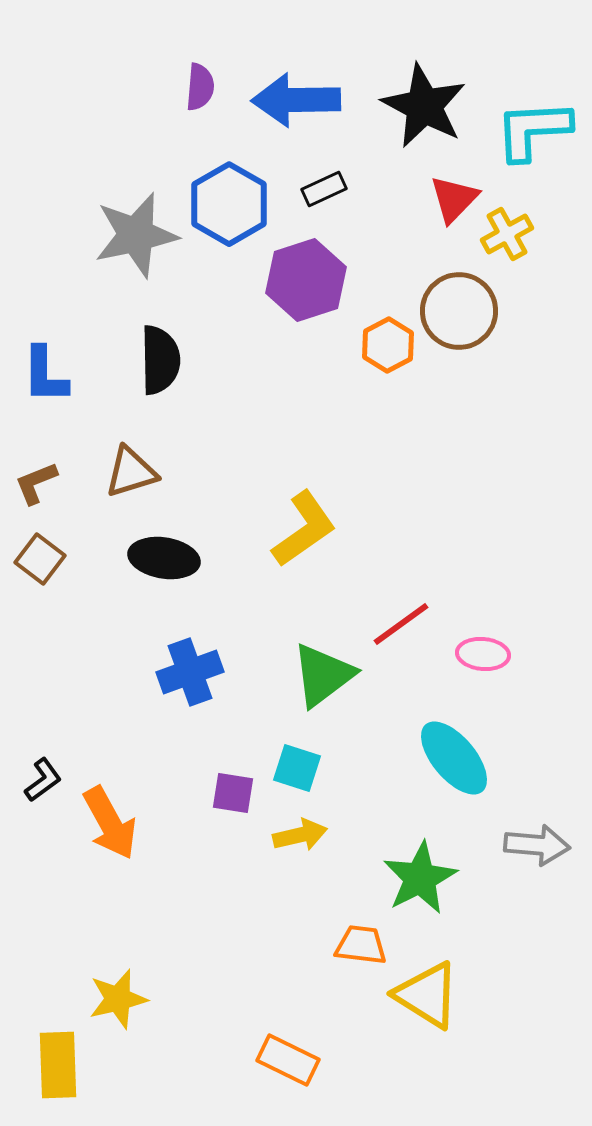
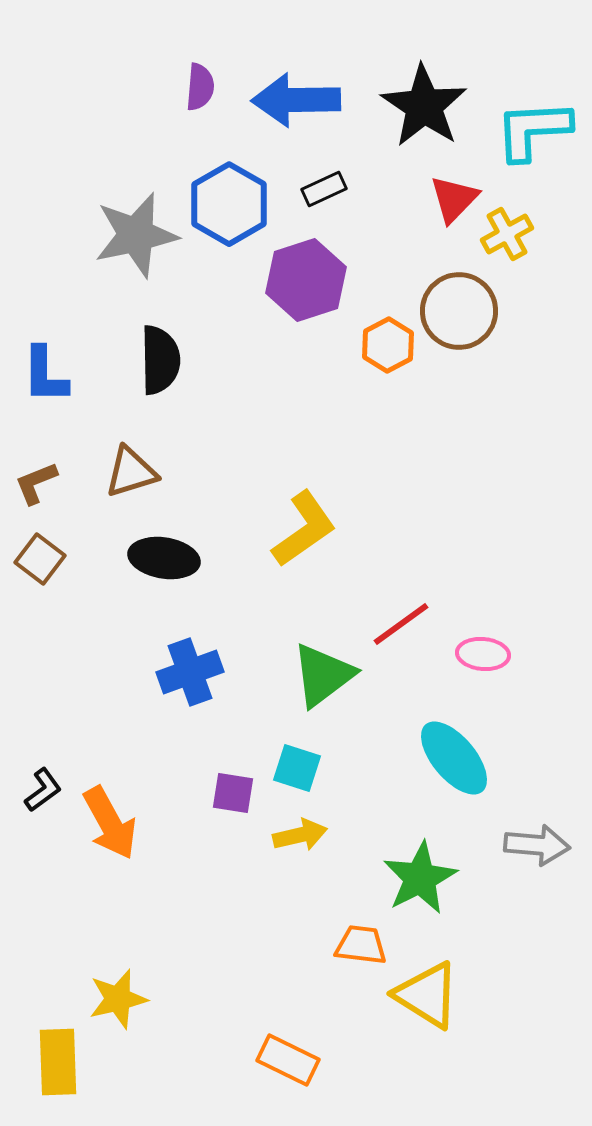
black star: rotated 6 degrees clockwise
black L-shape: moved 10 px down
yellow rectangle: moved 3 px up
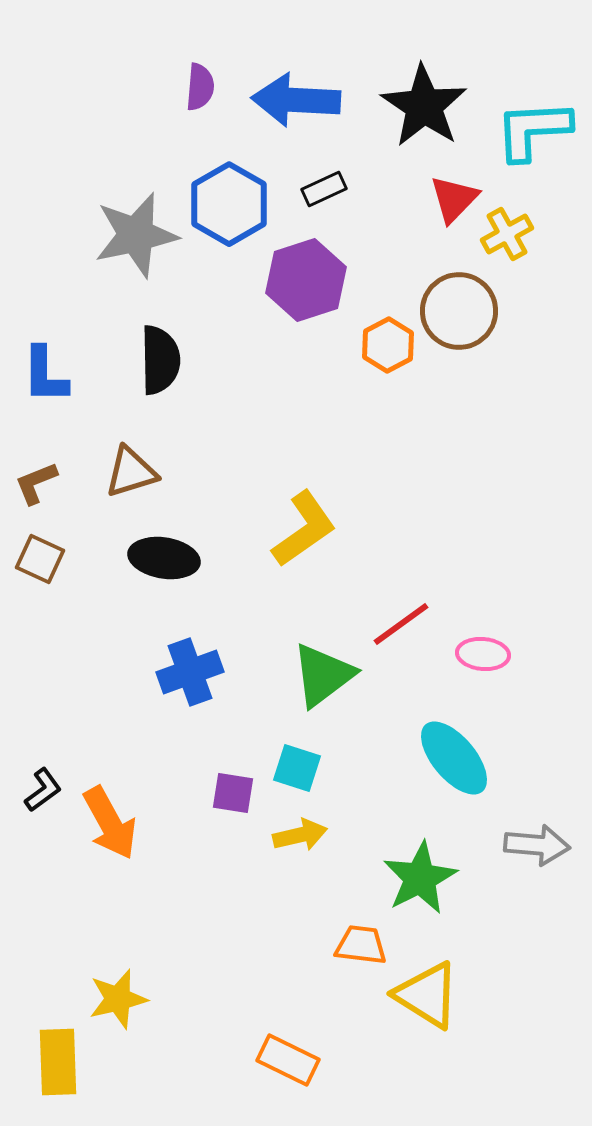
blue arrow: rotated 4 degrees clockwise
brown square: rotated 12 degrees counterclockwise
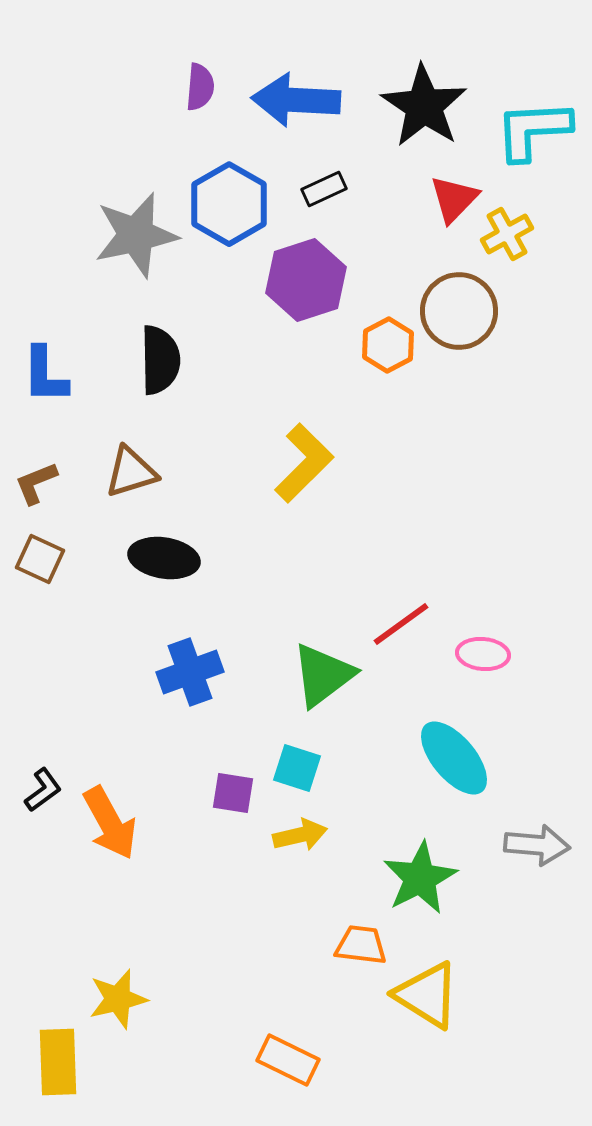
yellow L-shape: moved 66 px up; rotated 10 degrees counterclockwise
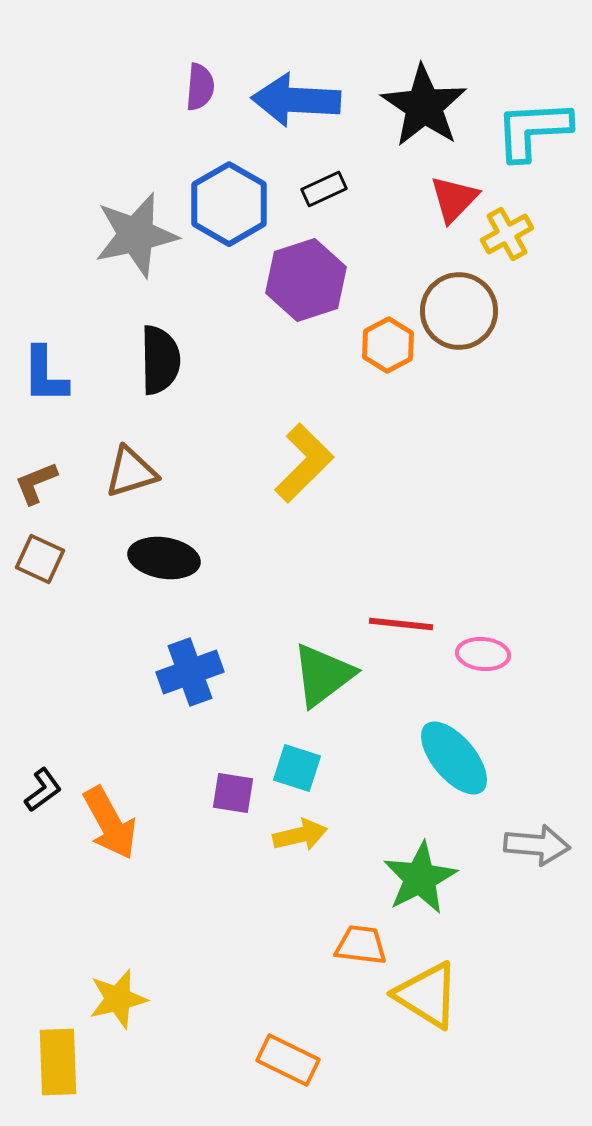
red line: rotated 42 degrees clockwise
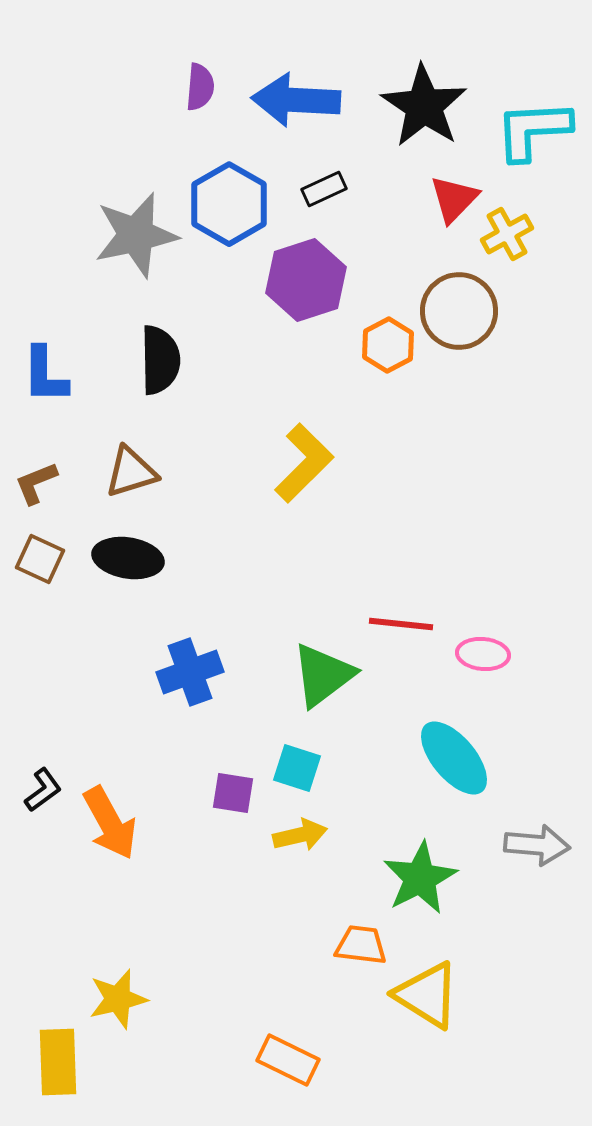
black ellipse: moved 36 px left
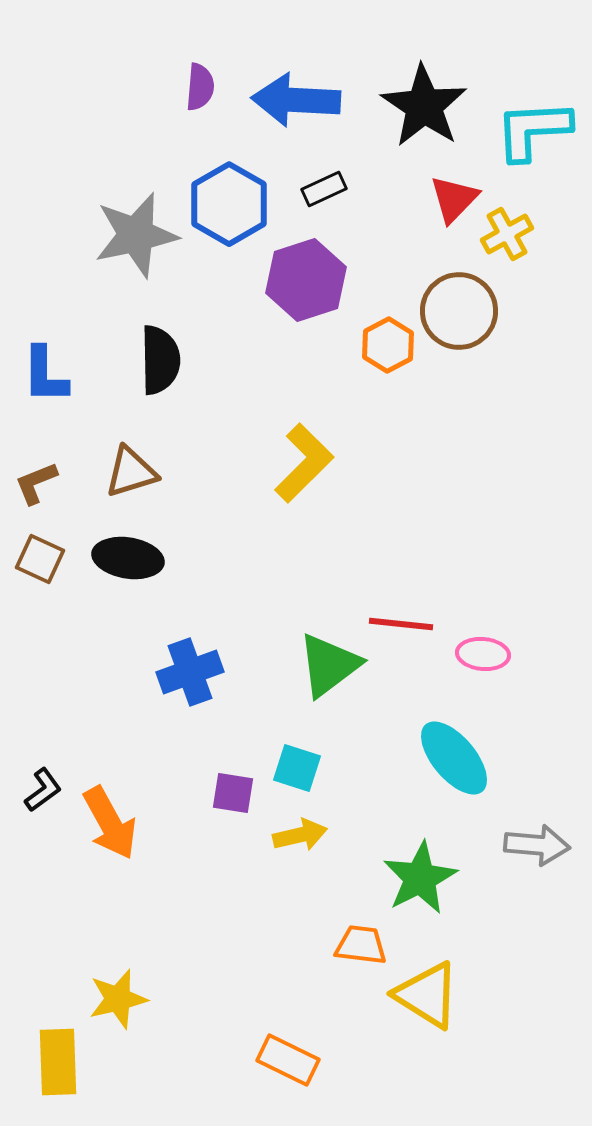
green triangle: moved 6 px right, 10 px up
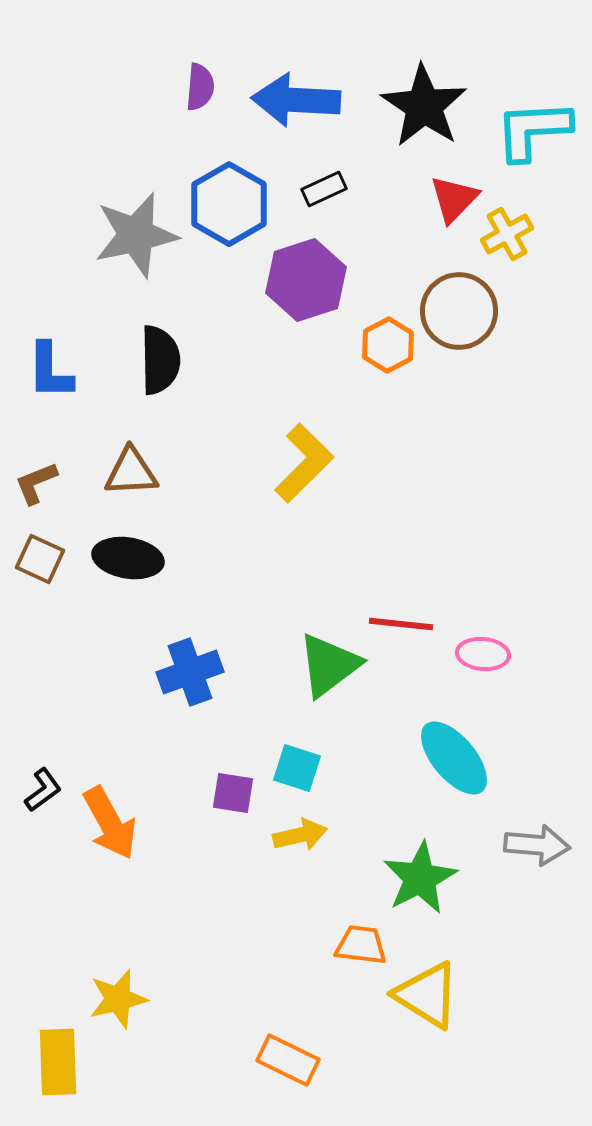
blue L-shape: moved 5 px right, 4 px up
brown triangle: rotated 14 degrees clockwise
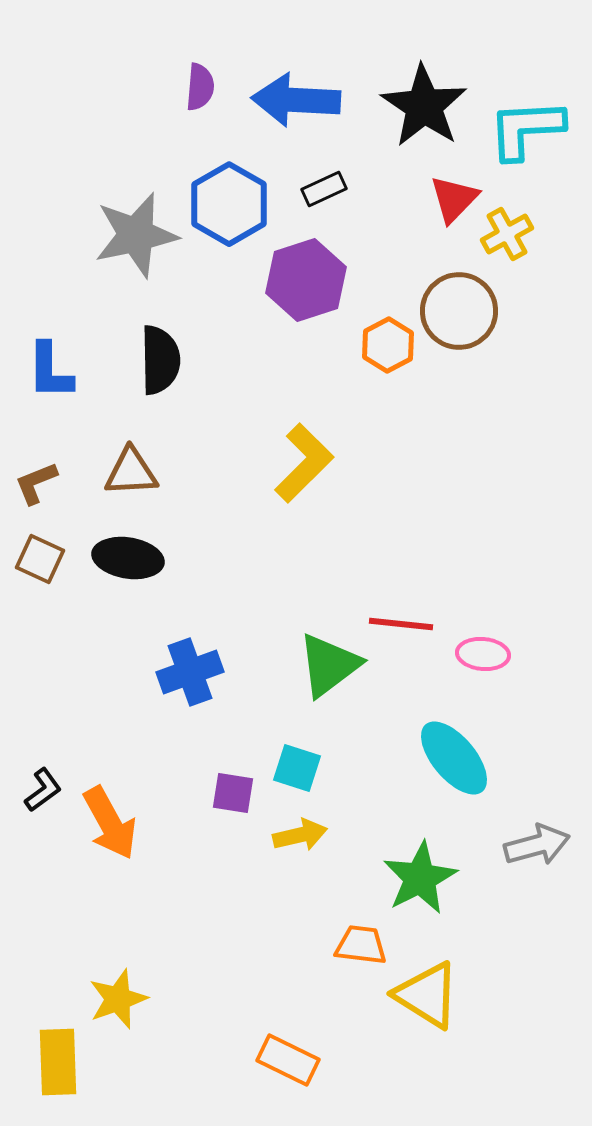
cyan L-shape: moved 7 px left, 1 px up
gray arrow: rotated 20 degrees counterclockwise
yellow star: rotated 6 degrees counterclockwise
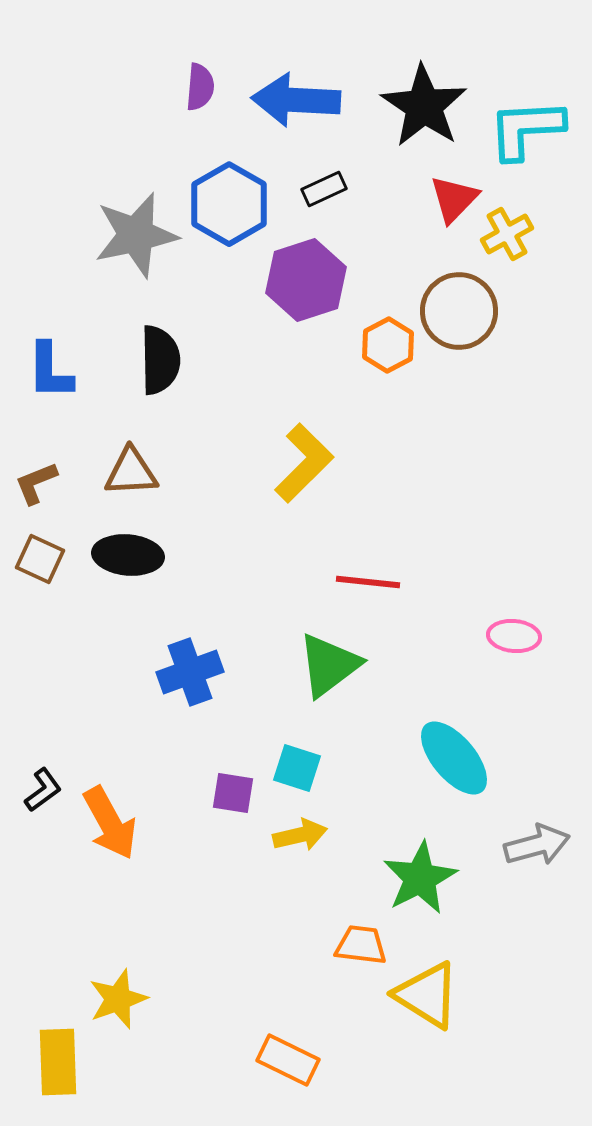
black ellipse: moved 3 px up; rotated 4 degrees counterclockwise
red line: moved 33 px left, 42 px up
pink ellipse: moved 31 px right, 18 px up
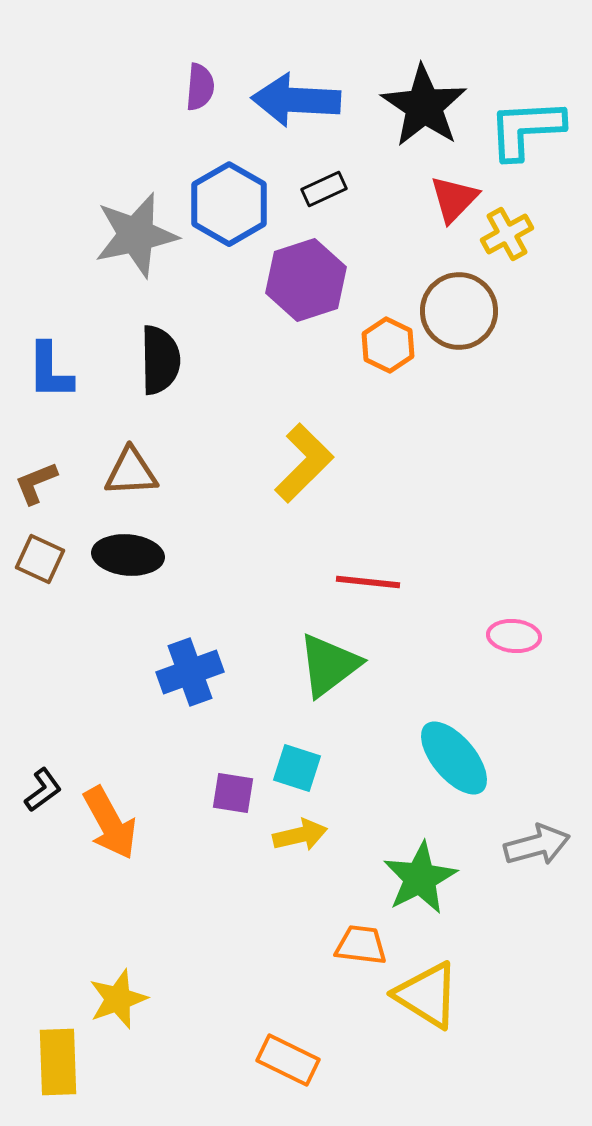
orange hexagon: rotated 6 degrees counterclockwise
